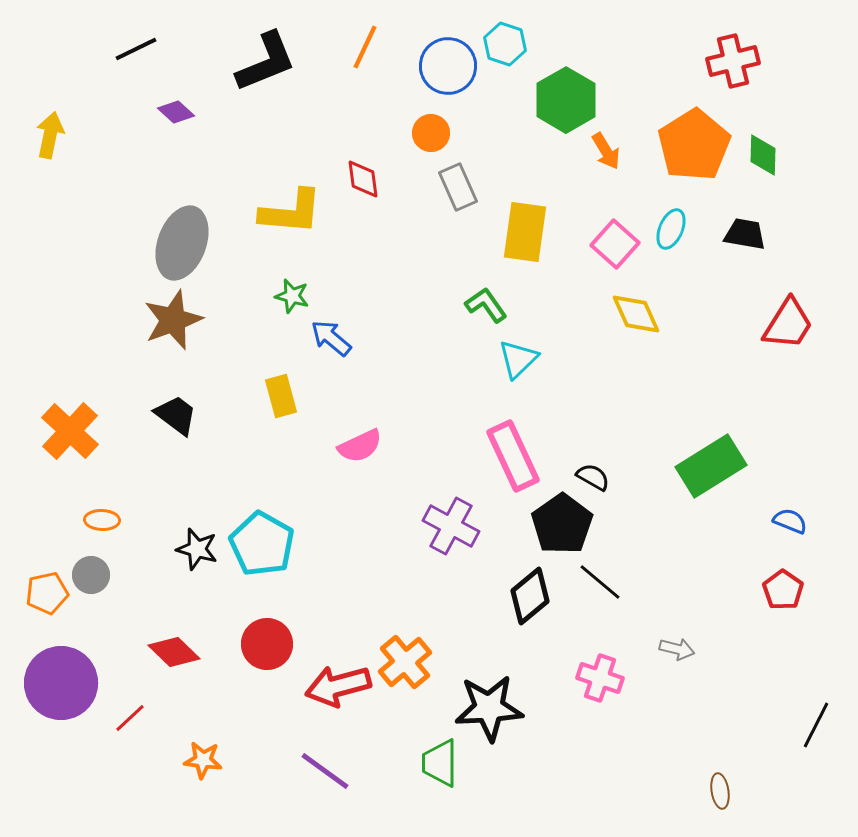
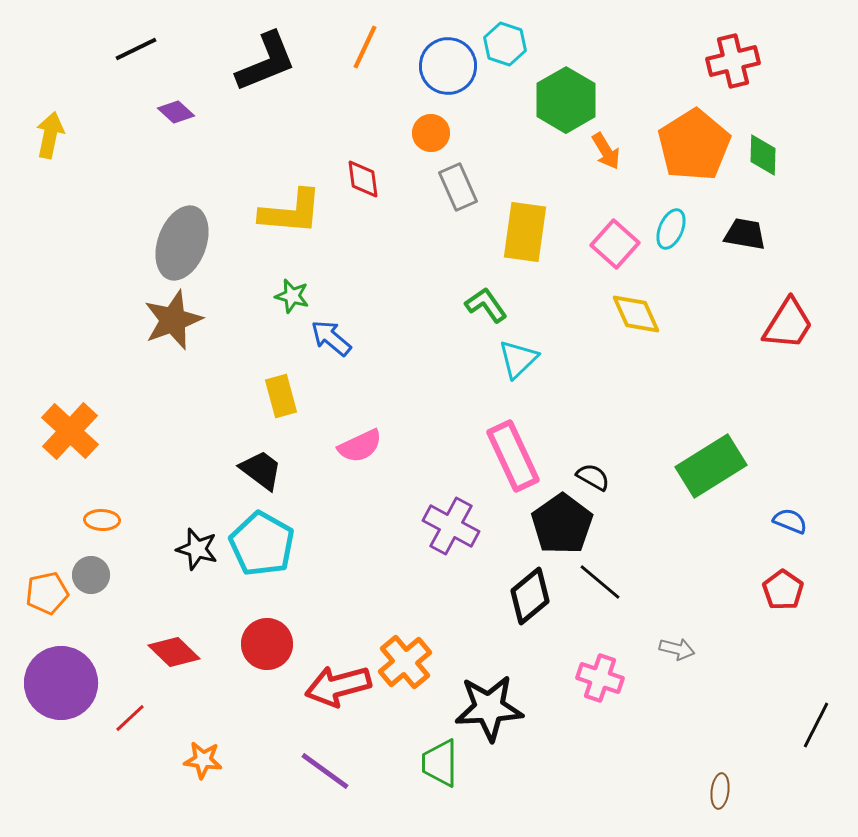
black trapezoid at (176, 415): moved 85 px right, 55 px down
brown ellipse at (720, 791): rotated 16 degrees clockwise
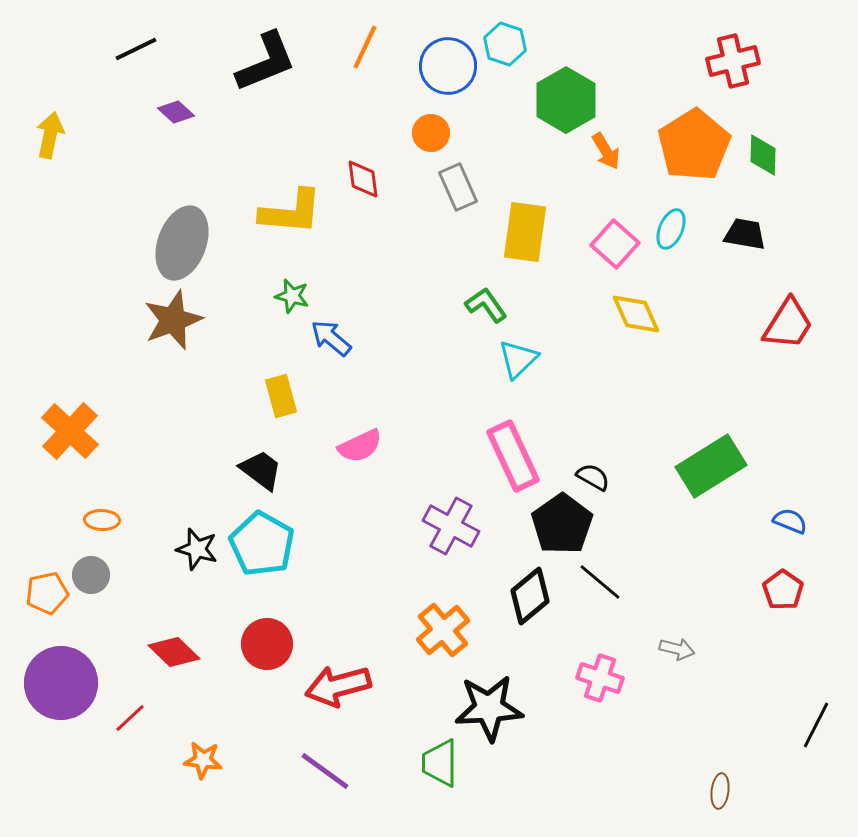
orange cross at (405, 662): moved 38 px right, 32 px up
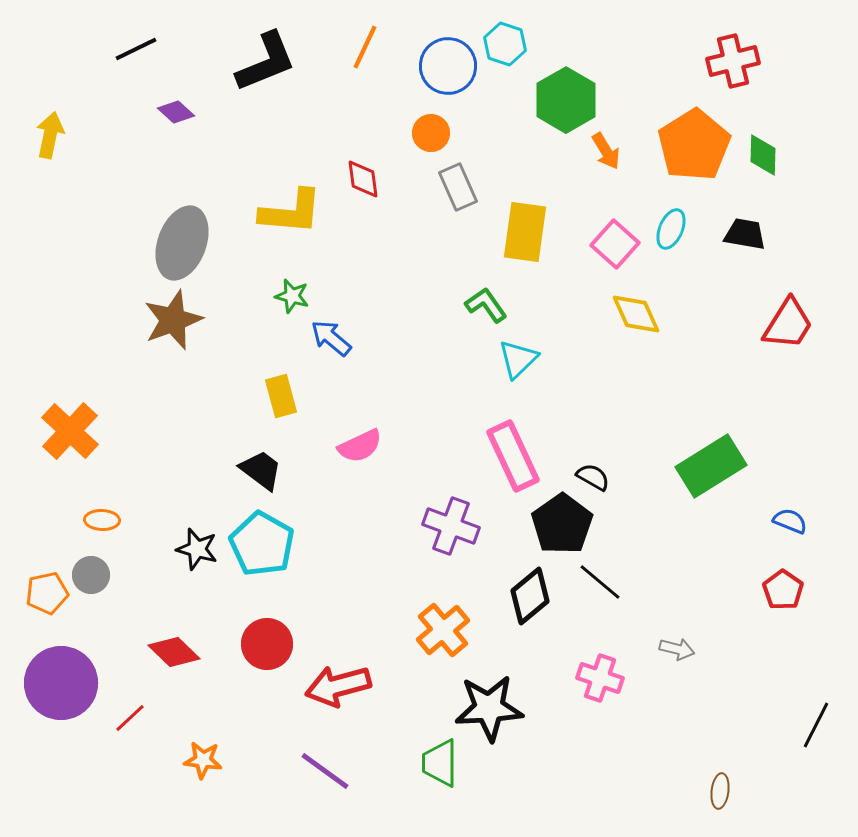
purple cross at (451, 526): rotated 8 degrees counterclockwise
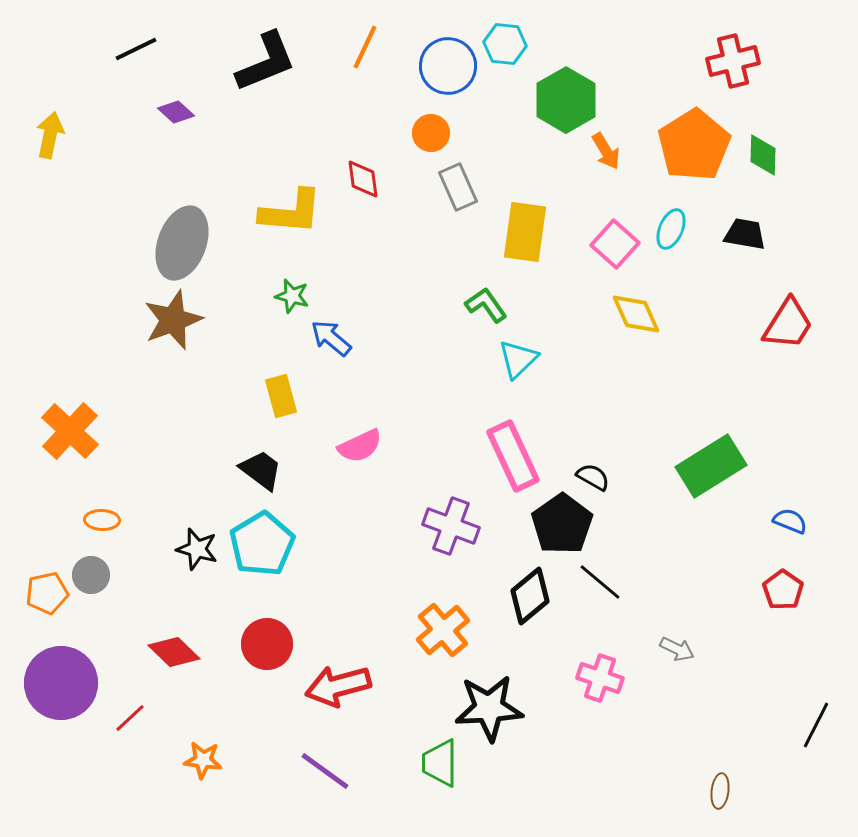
cyan hexagon at (505, 44): rotated 12 degrees counterclockwise
cyan pentagon at (262, 544): rotated 12 degrees clockwise
gray arrow at (677, 649): rotated 12 degrees clockwise
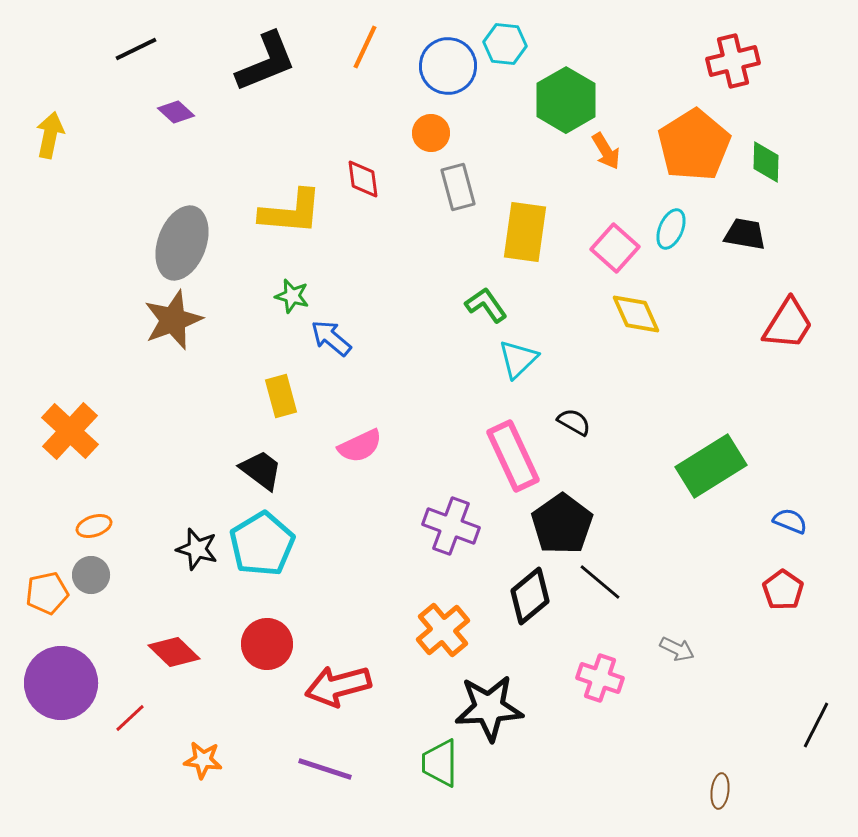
green diamond at (763, 155): moved 3 px right, 7 px down
gray rectangle at (458, 187): rotated 9 degrees clockwise
pink square at (615, 244): moved 4 px down
black semicircle at (593, 477): moved 19 px left, 55 px up
orange ellipse at (102, 520): moved 8 px left, 6 px down; rotated 20 degrees counterclockwise
purple line at (325, 771): moved 2 px up; rotated 18 degrees counterclockwise
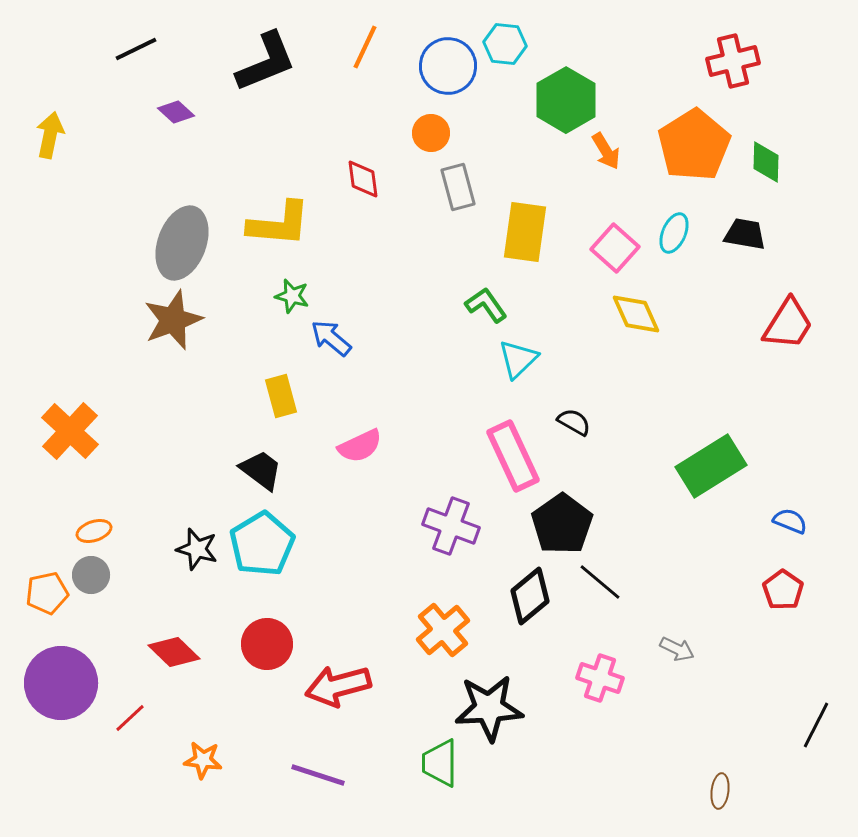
yellow L-shape at (291, 212): moved 12 px left, 12 px down
cyan ellipse at (671, 229): moved 3 px right, 4 px down
orange ellipse at (94, 526): moved 5 px down
purple line at (325, 769): moved 7 px left, 6 px down
